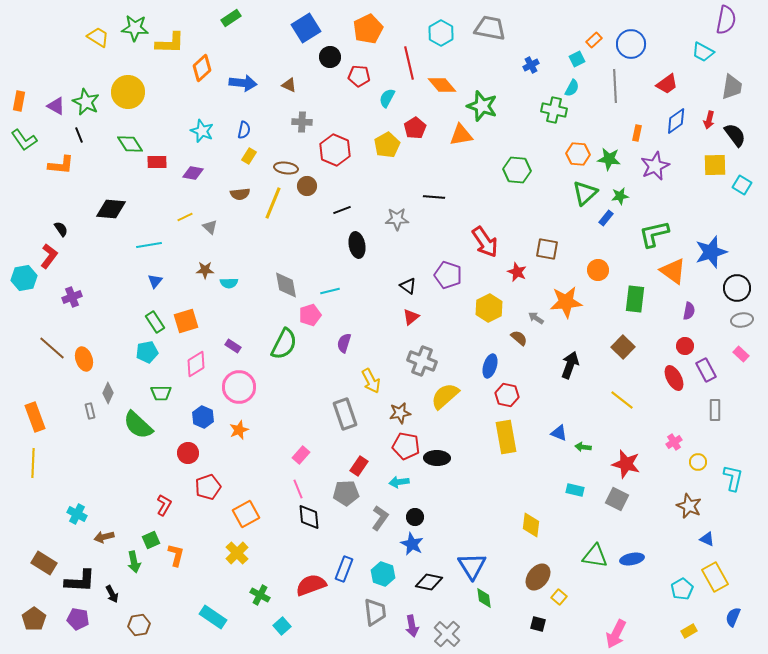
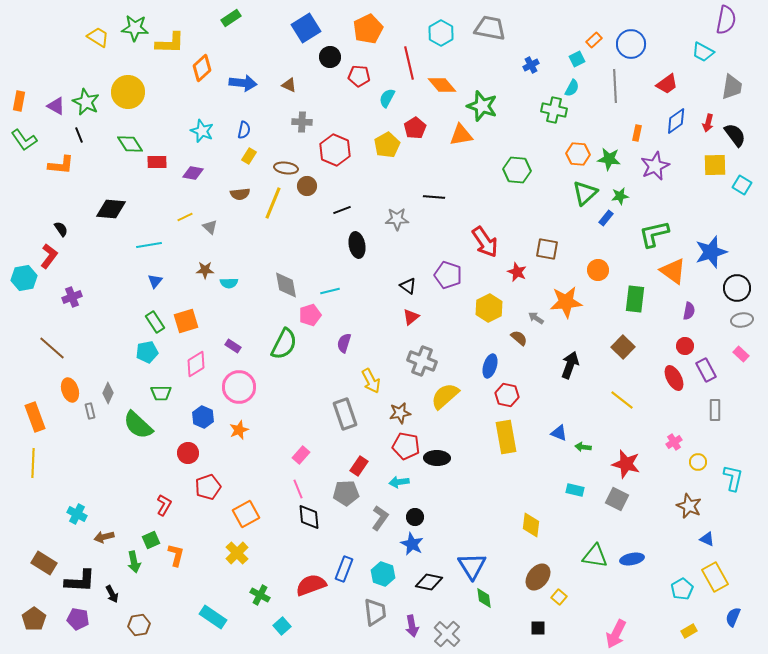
red arrow at (709, 120): moved 1 px left, 3 px down
orange ellipse at (84, 359): moved 14 px left, 31 px down
black square at (538, 624): moved 4 px down; rotated 14 degrees counterclockwise
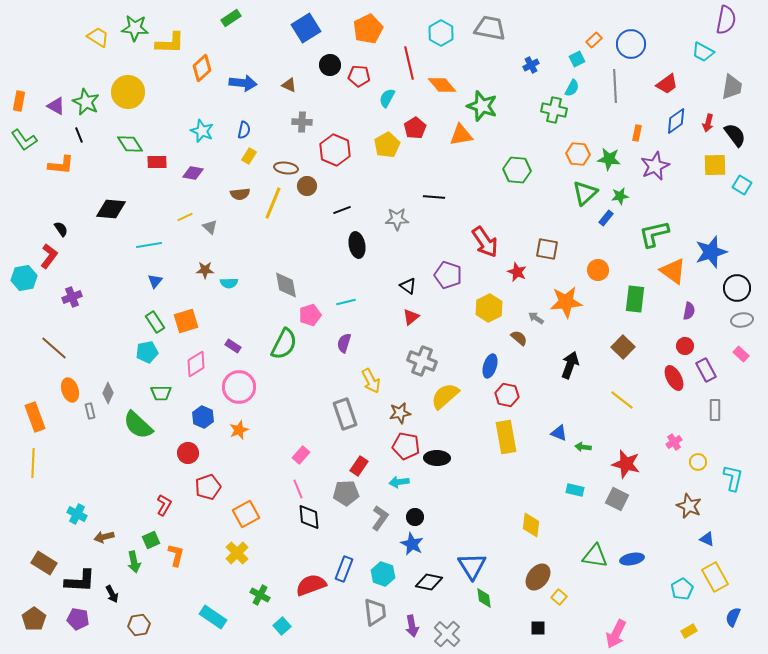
black circle at (330, 57): moved 8 px down
cyan line at (330, 291): moved 16 px right, 11 px down
brown line at (52, 348): moved 2 px right
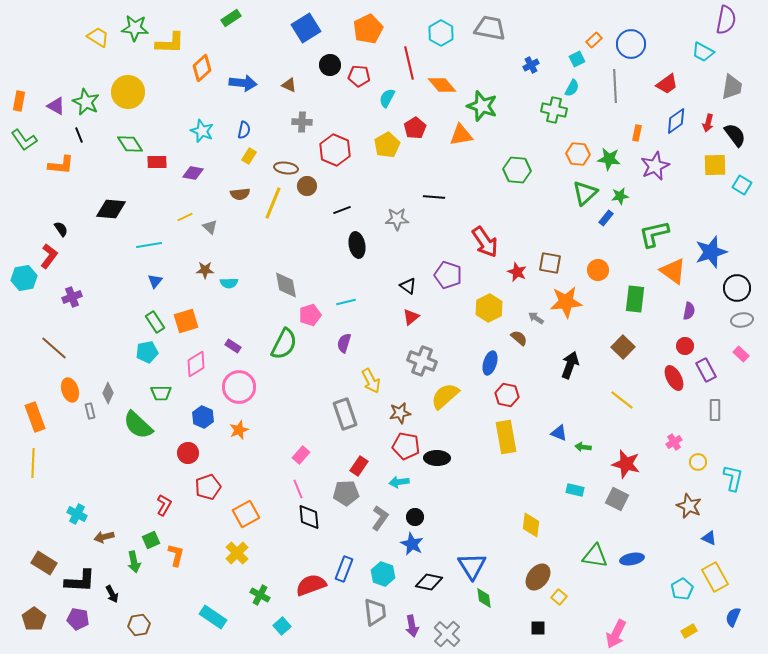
brown square at (547, 249): moved 3 px right, 14 px down
blue ellipse at (490, 366): moved 3 px up
blue triangle at (707, 539): moved 2 px right, 1 px up
